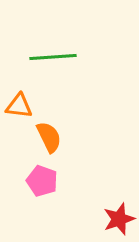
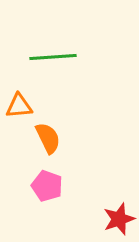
orange triangle: rotated 12 degrees counterclockwise
orange semicircle: moved 1 px left, 1 px down
pink pentagon: moved 5 px right, 5 px down
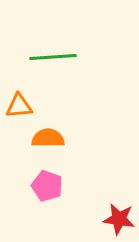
orange semicircle: rotated 64 degrees counterclockwise
red star: rotated 28 degrees clockwise
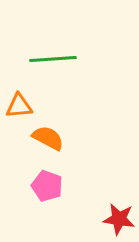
green line: moved 2 px down
orange semicircle: rotated 28 degrees clockwise
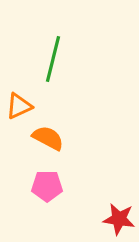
green line: rotated 72 degrees counterclockwise
orange triangle: rotated 20 degrees counterclockwise
pink pentagon: rotated 20 degrees counterclockwise
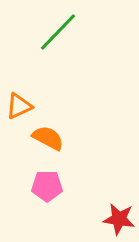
green line: moved 5 px right, 27 px up; rotated 30 degrees clockwise
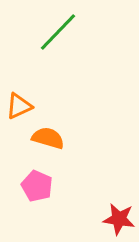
orange semicircle: rotated 12 degrees counterclockwise
pink pentagon: moved 10 px left; rotated 24 degrees clockwise
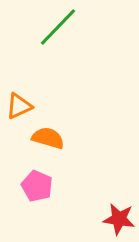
green line: moved 5 px up
